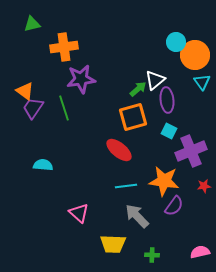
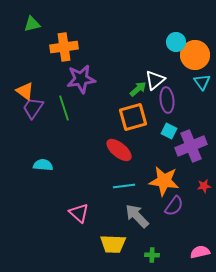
purple cross: moved 5 px up
cyan line: moved 2 px left
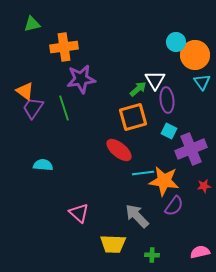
white triangle: rotated 20 degrees counterclockwise
purple cross: moved 3 px down
cyan line: moved 19 px right, 13 px up
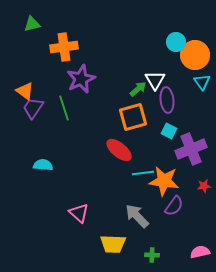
purple star: rotated 16 degrees counterclockwise
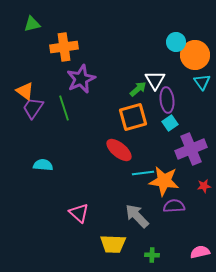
cyan square: moved 1 px right, 8 px up; rotated 28 degrees clockwise
purple semicircle: rotated 130 degrees counterclockwise
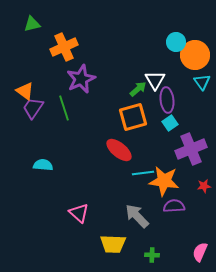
orange cross: rotated 16 degrees counterclockwise
pink semicircle: rotated 54 degrees counterclockwise
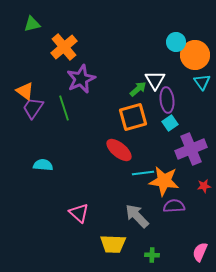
orange cross: rotated 16 degrees counterclockwise
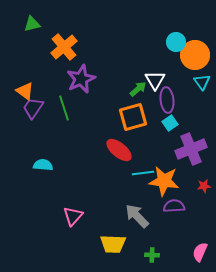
pink triangle: moved 6 px left, 3 px down; rotated 30 degrees clockwise
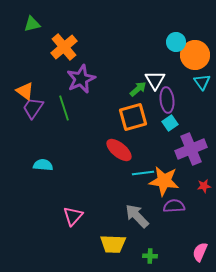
green cross: moved 2 px left, 1 px down
